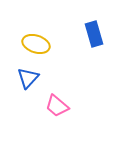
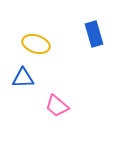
blue triangle: moved 5 px left; rotated 45 degrees clockwise
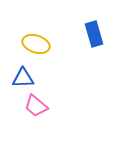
pink trapezoid: moved 21 px left
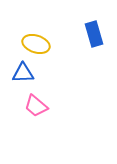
blue triangle: moved 5 px up
